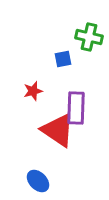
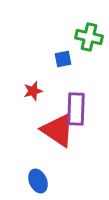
purple rectangle: moved 1 px down
blue ellipse: rotated 20 degrees clockwise
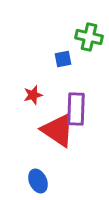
red star: moved 4 px down
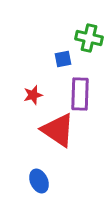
green cross: moved 1 px down
purple rectangle: moved 4 px right, 15 px up
blue ellipse: moved 1 px right
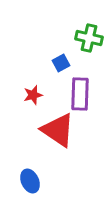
blue square: moved 2 px left, 4 px down; rotated 18 degrees counterclockwise
blue ellipse: moved 9 px left
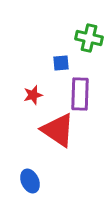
blue square: rotated 24 degrees clockwise
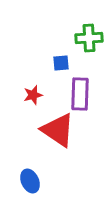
green cross: rotated 16 degrees counterclockwise
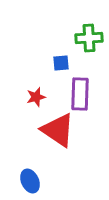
red star: moved 3 px right, 2 px down
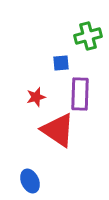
green cross: moved 1 px left, 2 px up; rotated 12 degrees counterclockwise
